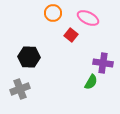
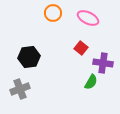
red square: moved 10 px right, 13 px down
black hexagon: rotated 10 degrees counterclockwise
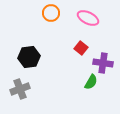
orange circle: moved 2 px left
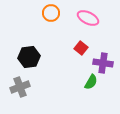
gray cross: moved 2 px up
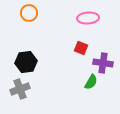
orange circle: moved 22 px left
pink ellipse: rotated 30 degrees counterclockwise
red square: rotated 16 degrees counterclockwise
black hexagon: moved 3 px left, 5 px down
gray cross: moved 2 px down
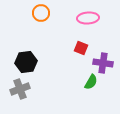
orange circle: moved 12 px right
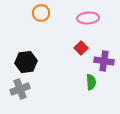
red square: rotated 24 degrees clockwise
purple cross: moved 1 px right, 2 px up
green semicircle: rotated 35 degrees counterclockwise
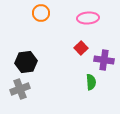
purple cross: moved 1 px up
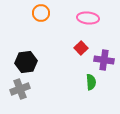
pink ellipse: rotated 10 degrees clockwise
